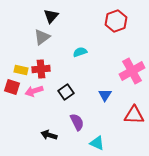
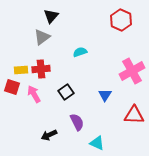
red hexagon: moved 5 px right, 1 px up; rotated 15 degrees counterclockwise
yellow rectangle: rotated 16 degrees counterclockwise
pink arrow: moved 3 px down; rotated 78 degrees clockwise
black arrow: rotated 42 degrees counterclockwise
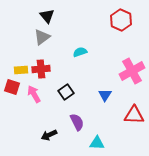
black triangle: moved 4 px left; rotated 21 degrees counterclockwise
cyan triangle: rotated 21 degrees counterclockwise
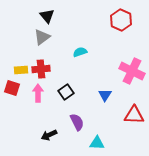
pink cross: rotated 35 degrees counterclockwise
red square: moved 1 px down
pink arrow: moved 4 px right, 1 px up; rotated 30 degrees clockwise
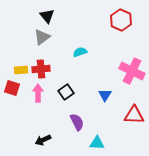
black arrow: moved 6 px left, 5 px down
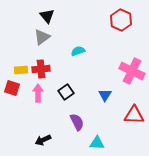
cyan semicircle: moved 2 px left, 1 px up
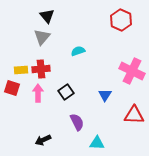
gray triangle: rotated 12 degrees counterclockwise
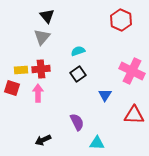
black square: moved 12 px right, 18 px up
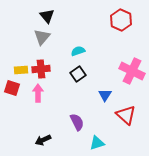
red triangle: moved 8 px left; rotated 40 degrees clockwise
cyan triangle: rotated 21 degrees counterclockwise
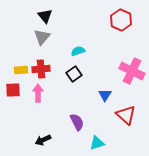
black triangle: moved 2 px left
black square: moved 4 px left
red square: moved 1 px right, 2 px down; rotated 21 degrees counterclockwise
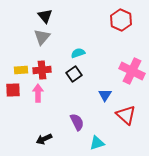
cyan semicircle: moved 2 px down
red cross: moved 1 px right, 1 px down
black arrow: moved 1 px right, 1 px up
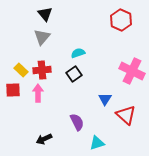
black triangle: moved 2 px up
yellow rectangle: rotated 48 degrees clockwise
blue triangle: moved 4 px down
